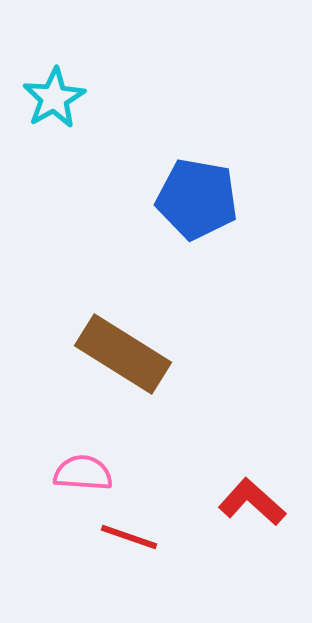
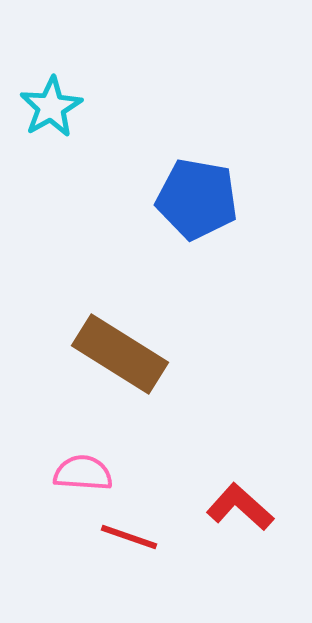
cyan star: moved 3 px left, 9 px down
brown rectangle: moved 3 px left
red L-shape: moved 12 px left, 5 px down
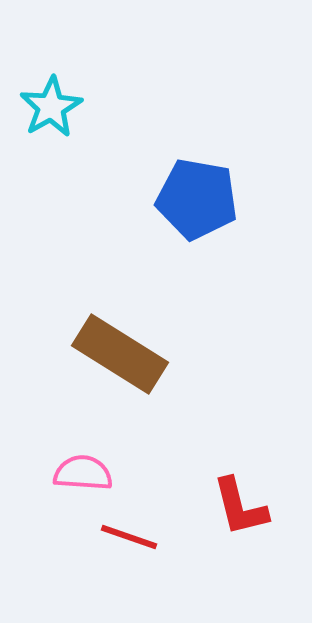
red L-shape: rotated 146 degrees counterclockwise
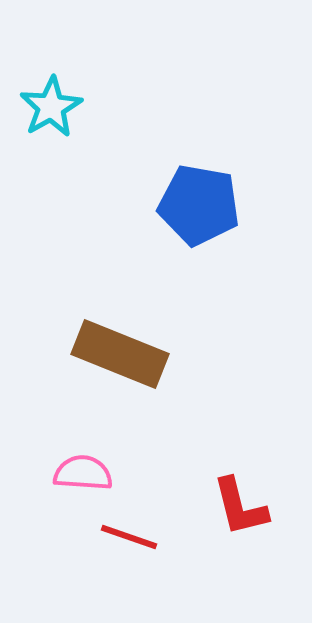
blue pentagon: moved 2 px right, 6 px down
brown rectangle: rotated 10 degrees counterclockwise
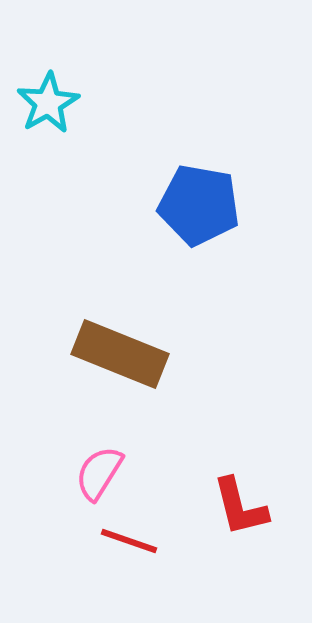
cyan star: moved 3 px left, 4 px up
pink semicircle: moved 16 px right; rotated 62 degrees counterclockwise
red line: moved 4 px down
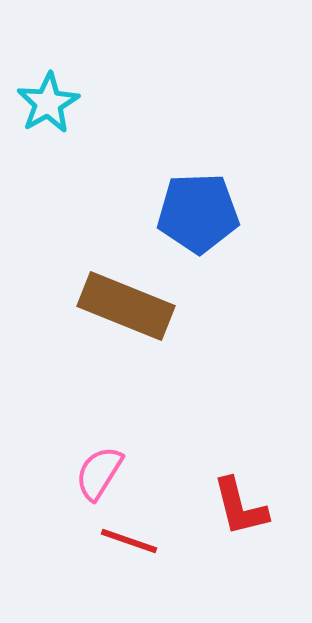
blue pentagon: moved 1 px left, 8 px down; rotated 12 degrees counterclockwise
brown rectangle: moved 6 px right, 48 px up
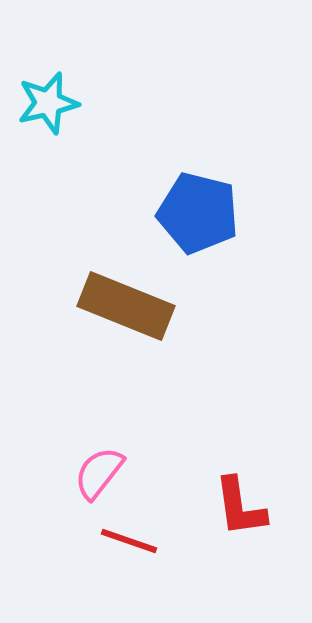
cyan star: rotated 16 degrees clockwise
blue pentagon: rotated 16 degrees clockwise
pink semicircle: rotated 6 degrees clockwise
red L-shape: rotated 6 degrees clockwise
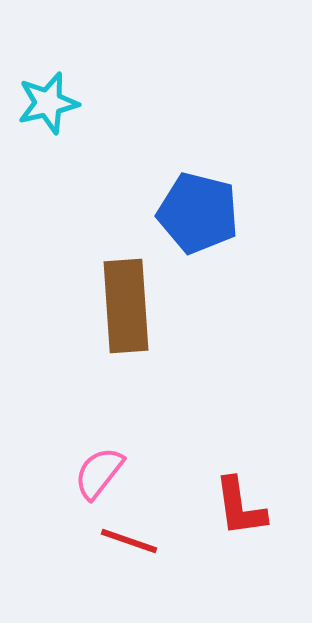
brown rectangle: rotated 64 degrees clockwise
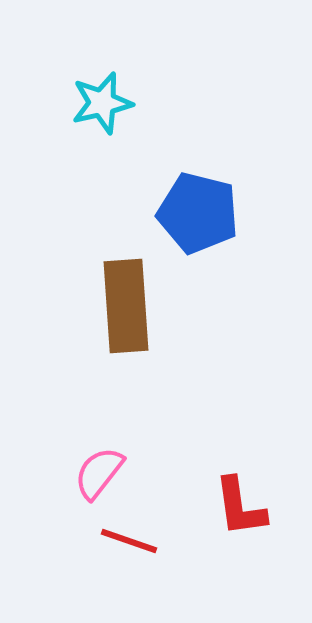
cyan star: moved 54 px right
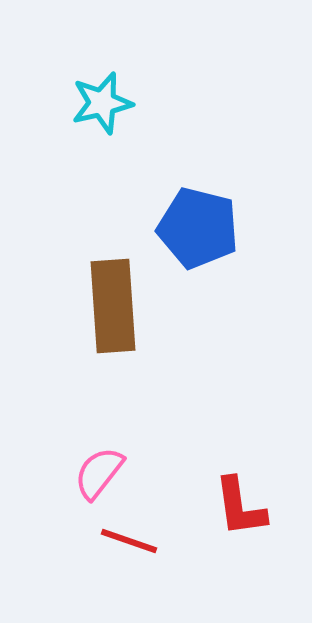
blue pentagon: moved 15 px down
brown rectangle: moved 13 px left
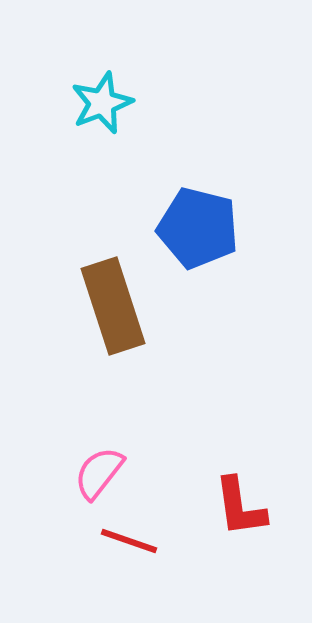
cyan star: rotated 8 degrees counterclockwise
brown rectangle: rotated 14 degrees counterclockwise
